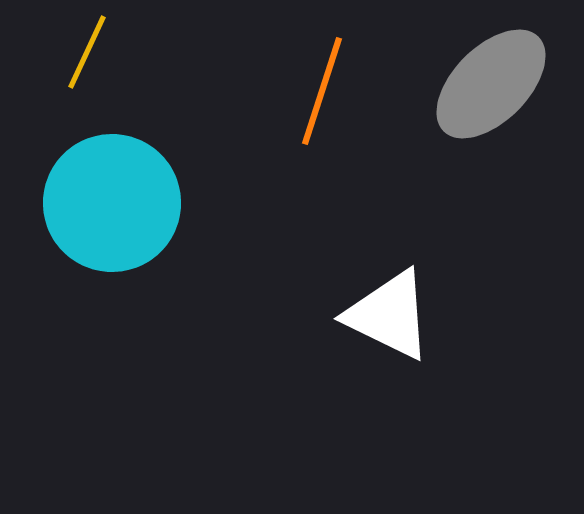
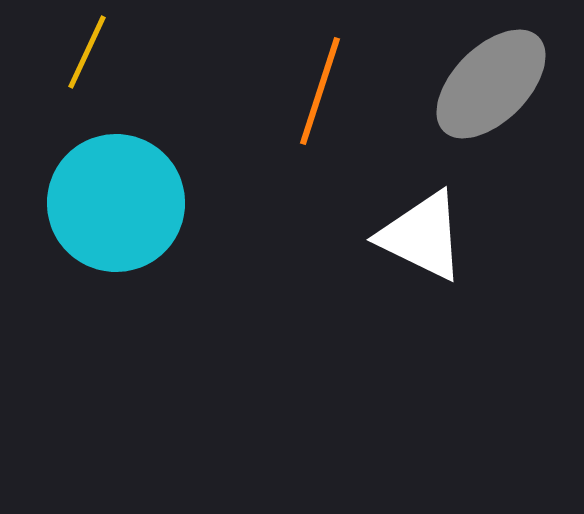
orange line: moved 2 px left
cyan circle: moved 4 px right
white triangle: moved 33 px right, 79 px up
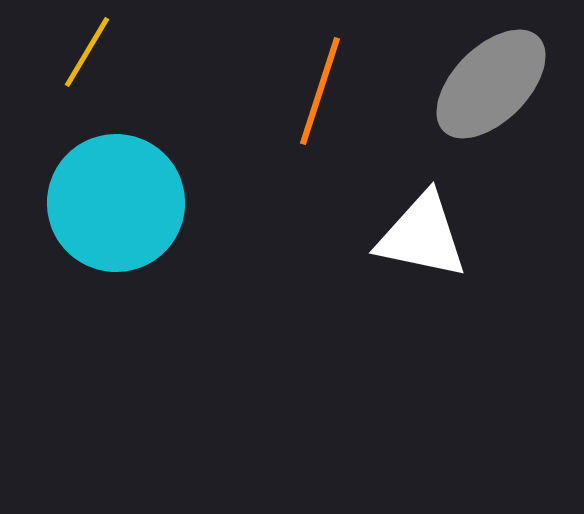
yellow line: rotated 6 degrees clockwise
white triangle: rotated 14 degrees counterclockwise
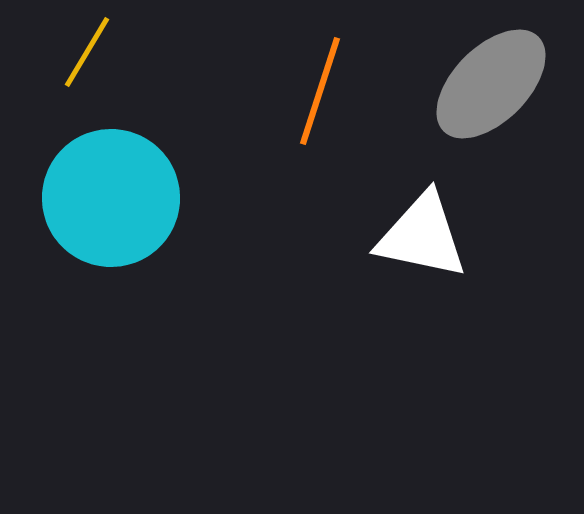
cyan circle: moved 5 px left, 5 px up
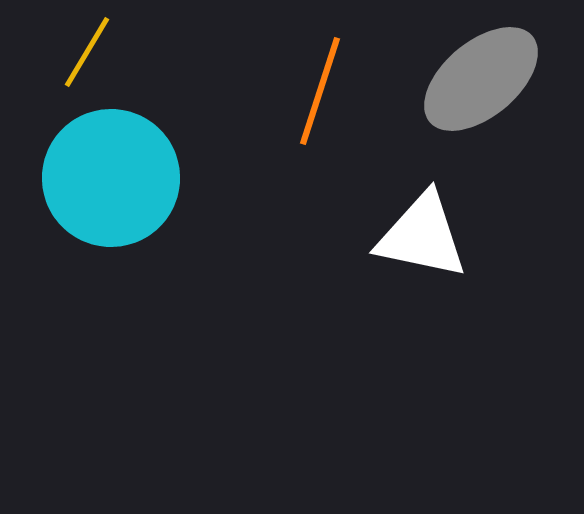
gray ellipse: moved 10 px left, 5 px up; rotated 5 degrees clockwise
cyan circle: moved 20 px up
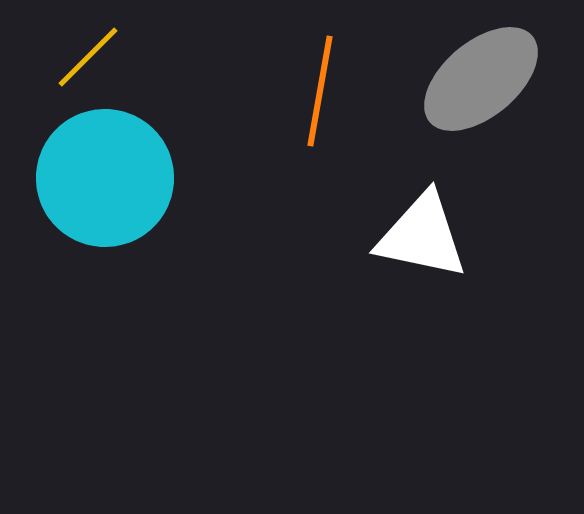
yellow line: moved 1 px right, 5 px down; rotated 14 degrees clockwise
orange line: rotated 8 degrees counterclockwise
cyan circle: moved 6 px left
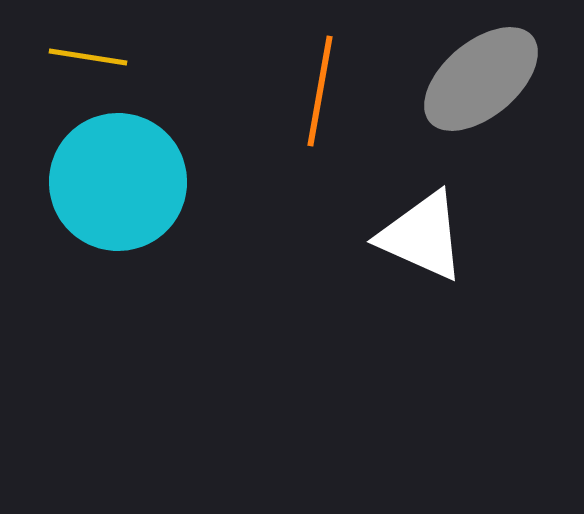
yellow line: rotated 54 degrees clockwise
cyan circle: moved 13 px right, 4 px down
white triangle: rotated 12 degrees clockwise
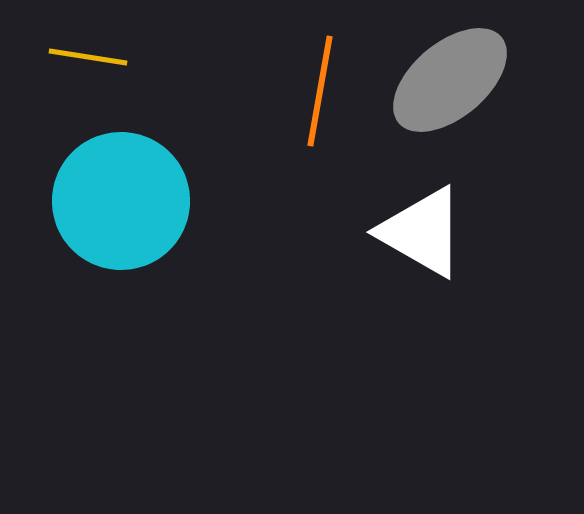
gray ellipse: moved 31 px left, 1 px down
cyan circle: moved 3 px right, 19 px down
white triangle: moved 4 px up; rotated 6 degrees clockwise
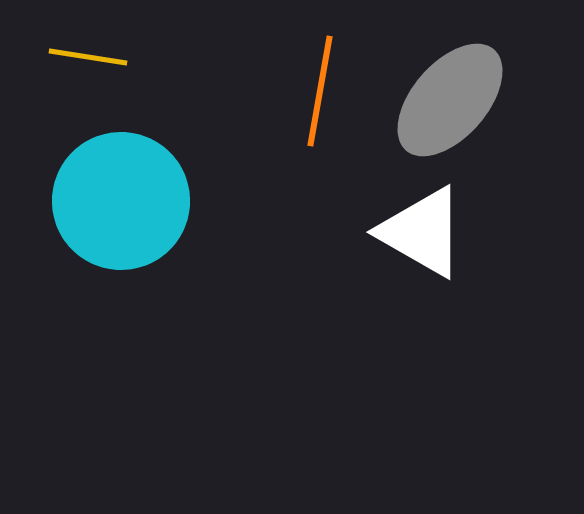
gray ellipse: moved 20 px down; rotated 9 degrees counterclockwise
